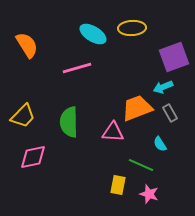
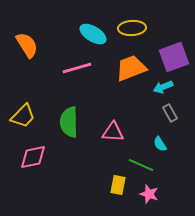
orange trapezoid: moved 6 px left, 40 px up
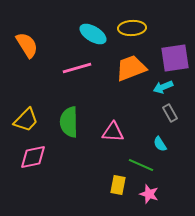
purple square: moved 1 px right, 1 px down; rotated 12 degrees clockwise
yellow trapezoid: moved 3 px right, 4 px down
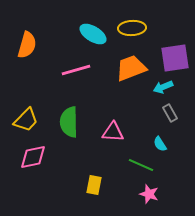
orange semicircle: rotated 48 degrees clockwise
pink line: moved 1 px left, 2 px down
yellow rectangle: moved 24 px left
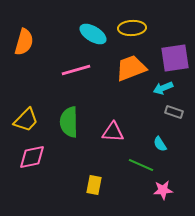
orange semicircle: moved 3 px left, 3 px up
cyan arrow: moved 1 px down
gray rectangle: moved 4 px right, 1 px up; rotated 42 degrees counterclockwise
pink diamond: moved 1 px left
pink star: moved 14 px right, 4 px up; rotated 24 degrees counterclockwise
